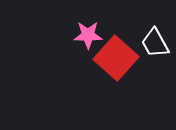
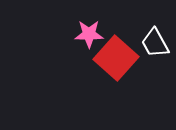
pink star: moved 1 px right, 1 px up
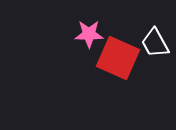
red square: moved 2 px right; rotated 18 degrees counterclockwise
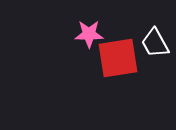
red square: rotated 33 degrees counterclockwise
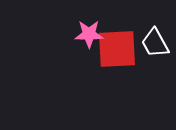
red square: moved 1 px left, 9 px up; rotated 6 degrees clockwise
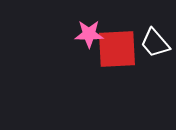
white trapezoid: rotated 12 degrees counterclockwise
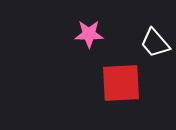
red square: moved 4 px right, 34 px down
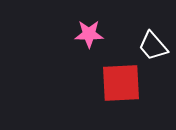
white trapezoid: moved 2 px left, 3 px down
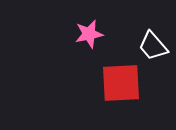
pink star: rotated 12 degrees counterclockwise
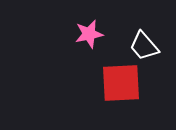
white trapezoid: moved 9 px left
